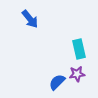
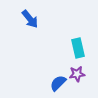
cyan rectangle: moved 1 px left, 1 px up
blue semicircle: moved 1 px right, 1 px down
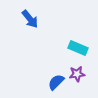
cyan rectangle: rotated 54 degrees counterclockwise
blue semicircle: moved 2 px left, 1 px up
